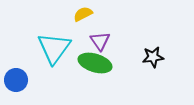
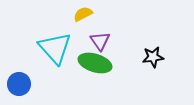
cyan triangle: moved 1 px right; rotated 18 degrees counterclockwise
blue circle: moved 3 px right, 4 px down
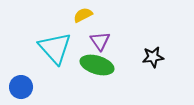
yellow semicircle: moved 1 px down
green ellipse: moved 2 px right, 2 px down
blue circle: moved 2 px right, 3 px down
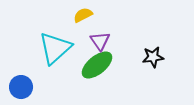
cyan triangle: rotated 30 degrees clockwise
green ellipse: rotated 56 degrees counterclockwise
